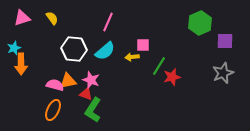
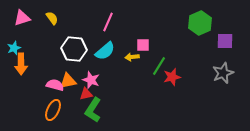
red triangle: rotated 32 degrees counterclockwise
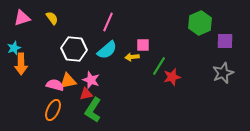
cyan semicircle: moved 2 px right, 1 px up
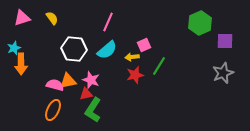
pink square: moved 1 px right; rotated 24 degrees counterclockwise
red star: moved 37 px left, 2 px up
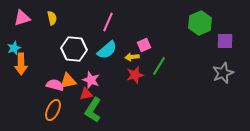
yellow semicircle: rotated 24 degrees clockwise
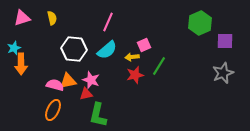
green L-shape: moved 5 px right, 5 px down; rotated 20 degrees counterclockwise
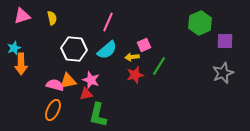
pink triangle: moved 2 px up
